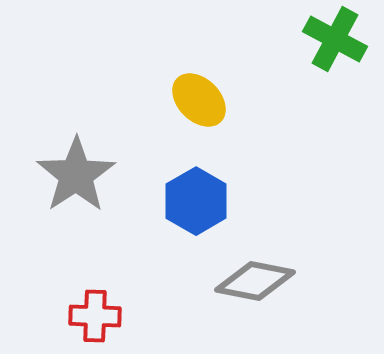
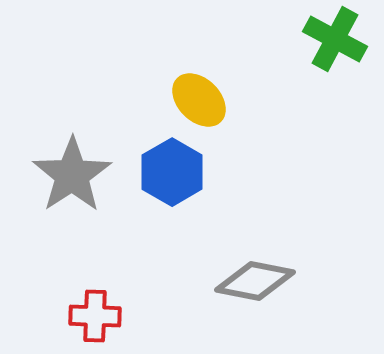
gray star: moved 4 px left
blue hexagon: moved 24 px left, 29 px up
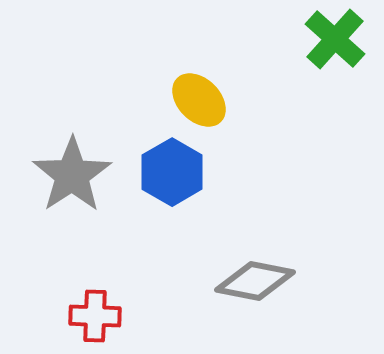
green cross: rotated 14 degrees clockwise
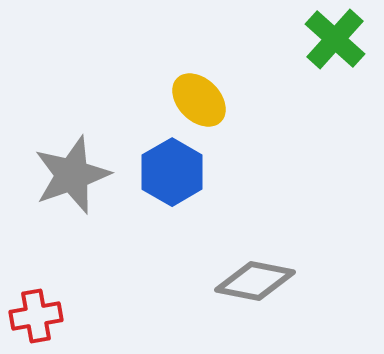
gray star: rotated 14 degrees clockwise
red cross: moved 59 px left; rotated 12 degrees counterclockwise
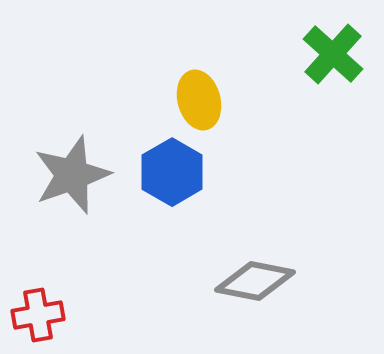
green cross: moved 2 px left, 15 px down
yellow ellipse: rotated 30 degrees clockwise
red cross: moved 2 px right, 1 px up
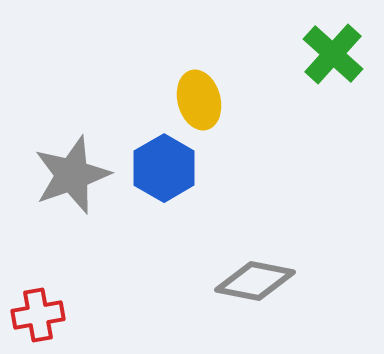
blue hexagon: moved 8 px left, 4 px up
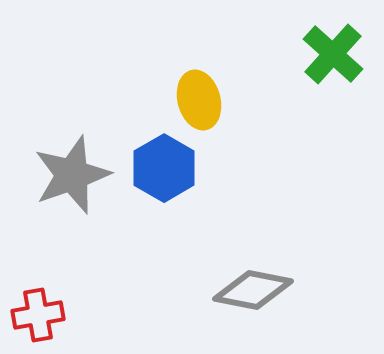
gray diamond: moved 2 px left, 9 px down
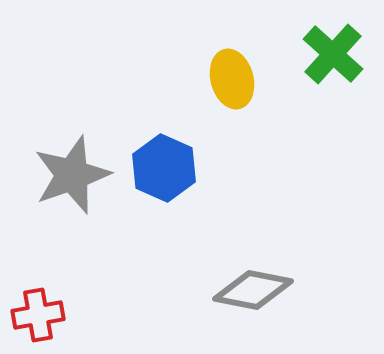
yellow ellipse: moved 33 px right, 21 px up
blue hexagon: rotated 6 degrees counterclockwise
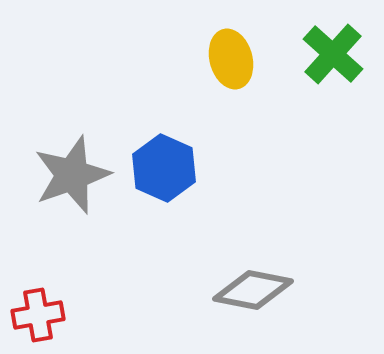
yellow ellipse: moved 1 px left, 20 px up
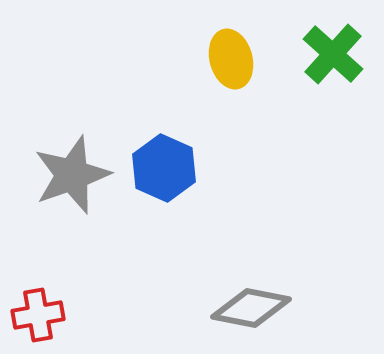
gray diamond: moved 2 px left, 18 px down
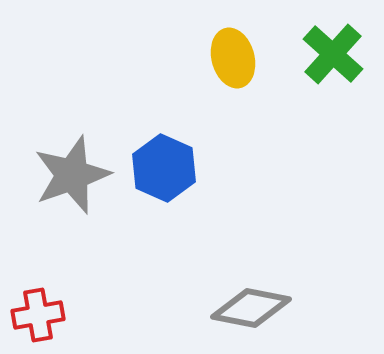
yellow ellipse: moved 2 px right, 1 px up
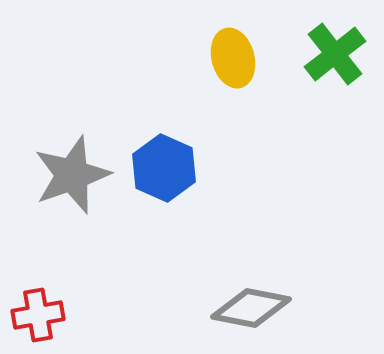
green cross: moved 2 px right; rotated 10 degrees clockwise
